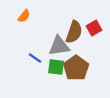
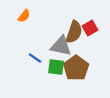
red square: moved 4 px left
gray triangle: moved 2 px right; rotated 20 degrees clockwise
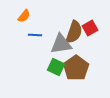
gray triangle: moved 2 px up; rotated 20 degrees counterclockwise
blue line: moved 23 px up; rotated 32 degrees counterclockwise
green square: rotated 18 degrees clockwise
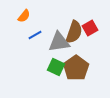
blue line: rotated 32 degrees counterclockwise
gray triangle: moved 2 px left, 2 px up
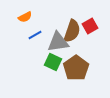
orange semicircle: moved 1 px right, 1 px down; rotated 24 degrees clockwise
red square: moved 2 px up
brown semicircle: moved 2 px left, 1 px up
gray triangle: moved 1 px left
green square: moved 3 px left, 5 px up
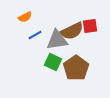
red square: rotated 21 degrees clockwise
brown semicircle: rotated 45 degrees clockwise
gray triangle: moved 1 px left, 2 px up
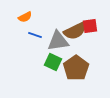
brown semicircle: moved 3 px right
blue line: rotated 48 degrees clockwise
gray triangle: moved 1 px right, 1 px down
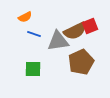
red square: rotated 14 degrees counterclockwise
blue line: moved 1 px left, 1 px up
green square: moved 20 px left, 7 px down; rotated 24 degrees counterclockwise
brown pentagon: moved 5 px right, 6 px up; rotated 10 degrees clockwise
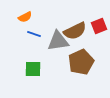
red square: moved 9 px right
